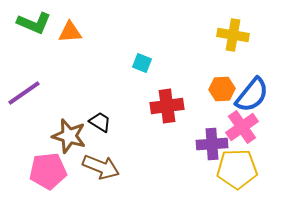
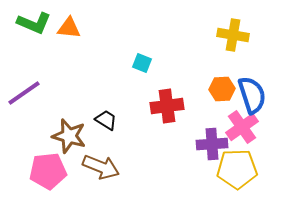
orange triangle: moved 1 px left, 4 px up; rotated 10 degrees clockwise
blue semicircle: rotated 57 degrees counterclockwise
black trapezoid: moved 6 px right, 2 px up
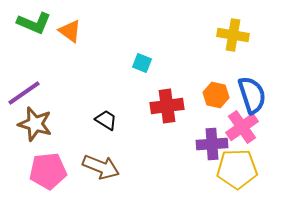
orange triangle: moved 1 px right, 3 px down; rotated 30 degrees clockwise
orange hexagon: moved 6 px left, 6 px down; rotated 15 degrees clockwise
brown star: moved 34 px left, 12 px up
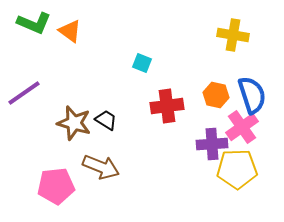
brown star: moved 39 px right, 1 px up
pink pentagon: moved 8 px right, 15 px down
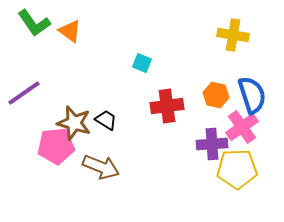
green L-shape: rotated 32 degrees clockwise
pink pentagon: moved 40 px up
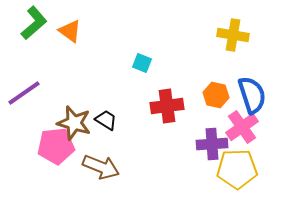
green L-shape: rotated 96 degrees counterclockwise
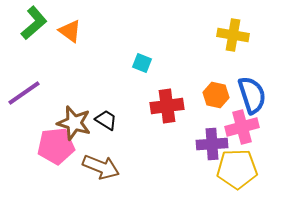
pink cross: rotated 20 degrees clockwise
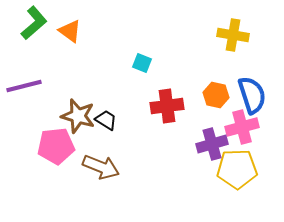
purple line: moved 7 px up; rotated 21 degrees clockwise
brown star: moved 4 px right, 7 px up
purple cross: rotated 12 degrees counterclockwise
